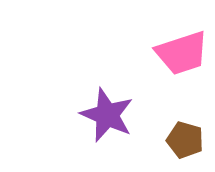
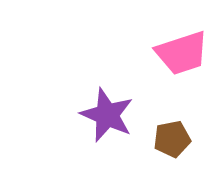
brown pentagon: moved 13 px left, 1 px up; rotated 27 degrees counterclockwise
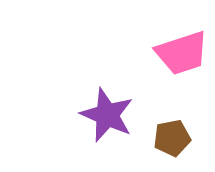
brown pentagon: moved 1 px up
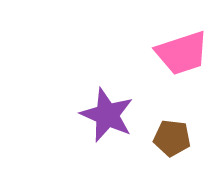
brown pentagon: rotated 18 degrees clockwise
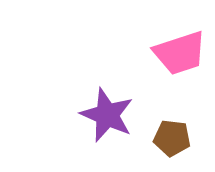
pink trapezoid: moved 2 px left
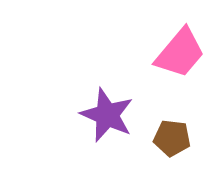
pink trapezoid: rotated 32 degrees counterclockwise
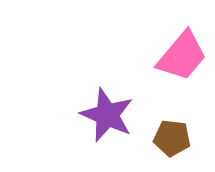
pink trapezoid: moved 2 px right, 3 px down
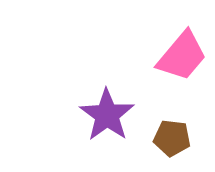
purple star: rotated 12 degrees clockwise
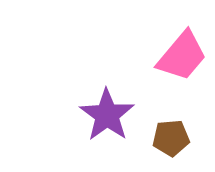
brown pentagon: moved 1 px left; rotated 12 degrees counterclockwise
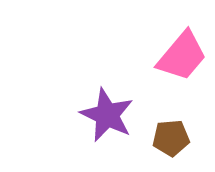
purple star: rotated 10 degrees counterclockwise
